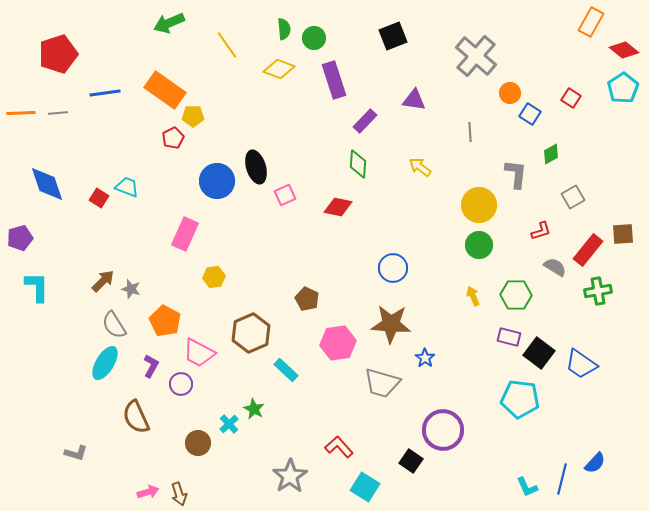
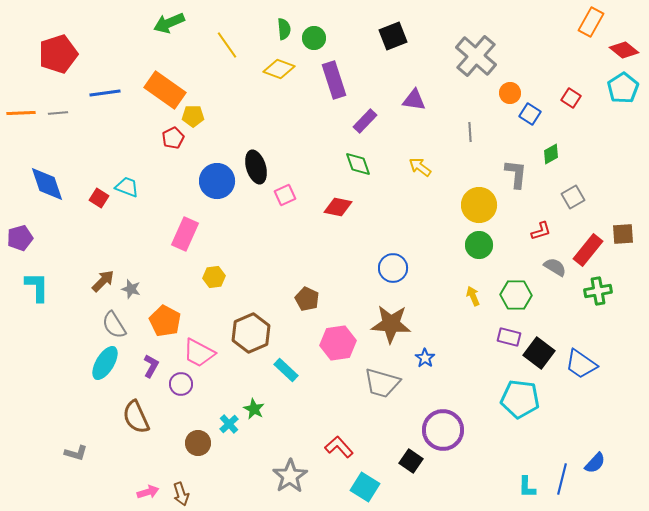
green diamond at (358, 164): rotated 24 degrees counterclockwise
cyan L-shape at (527, 487): rotated 25 degrees clockwise
brown arrow at (179, 494): moved 2 px right
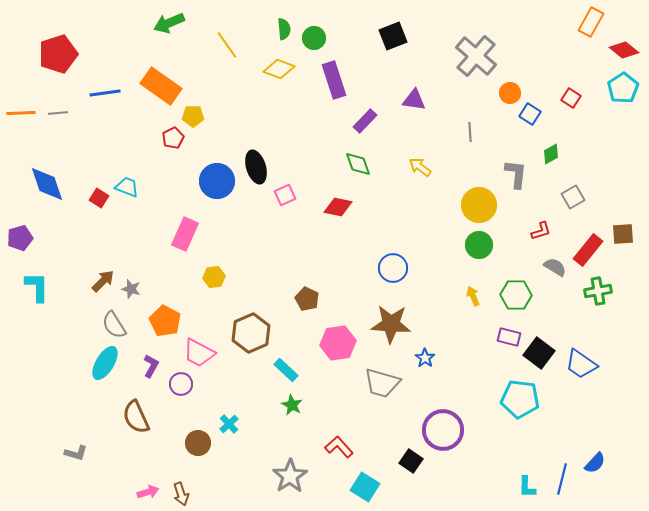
orange rectangle at (165, 90): moved 4 px left, 4 px up
green star at (254, 409): moved 38 px right, 4 px up
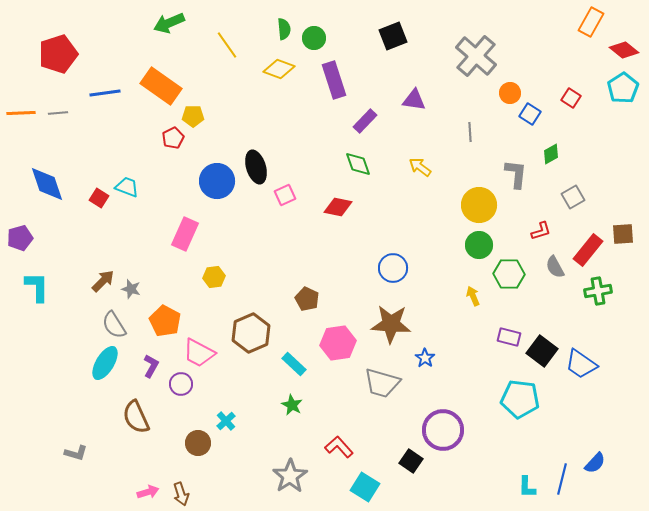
gray semicircle at (555, 267): rotated 150 degrees counterclockwise
green hexagon at (516, 295): moved 7 px left, 21 px up
black square at (539, 353): moved 3 px right, 2 px up
cyan rectangle at (286, 370): moved 8 px right, 6 px up
cyan cross at (229, 424): moved 3 px left, 3 px up
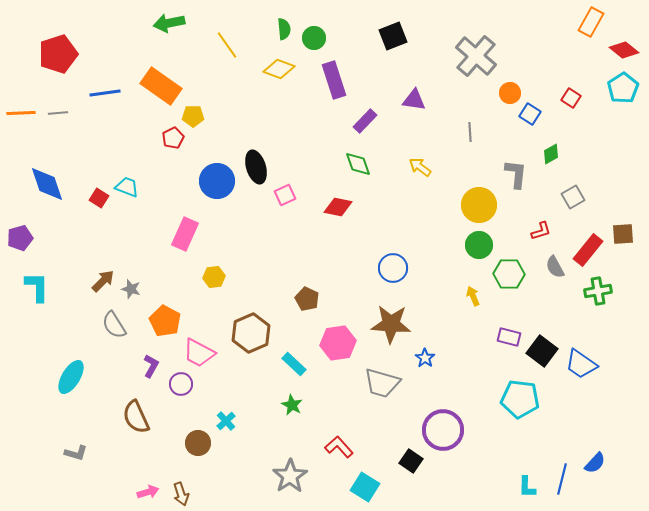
green arrow at (169, 23): rotated 12 degrees clockwise
cyan ellipse at (105, 363): moved 34 px left, 14 px down
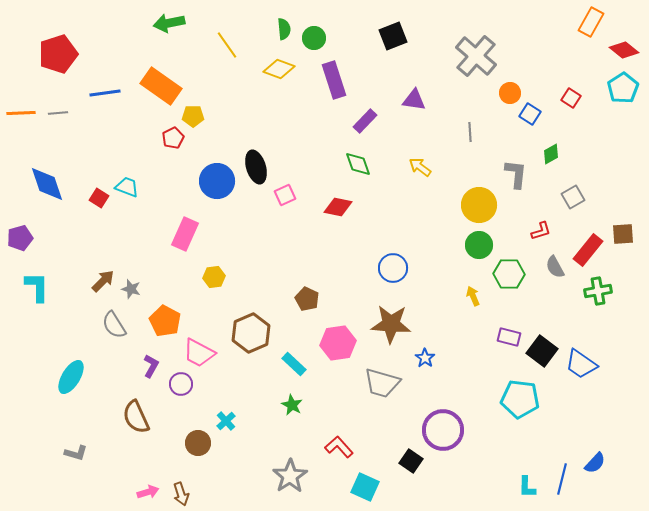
cyan square at (365, 487): rotated 8 degrees counterclockwise
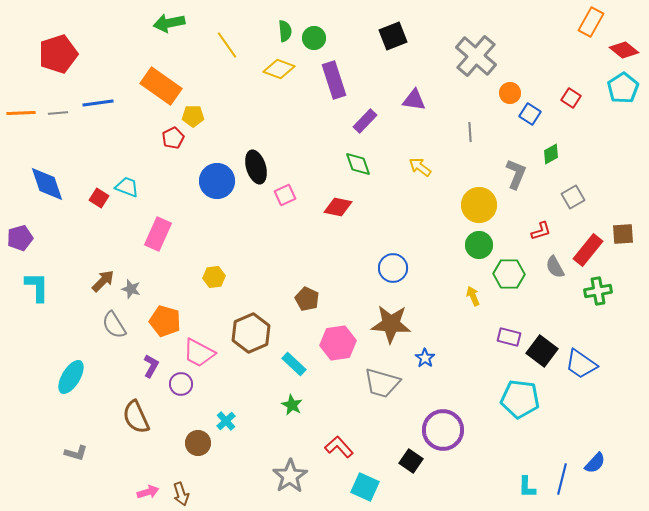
green semicircle at (284, 29): moved 1 px right, 2 px down
blue line at (105, 93): moved 7 px left, 10 px down
gray L-shape at (516, 174): rotated 16 degrees clockwise
pink rectangle at (185, 234): moved 27 px left
orange pentagon at (165, 321): rotated 12 degrees counterclockwise
